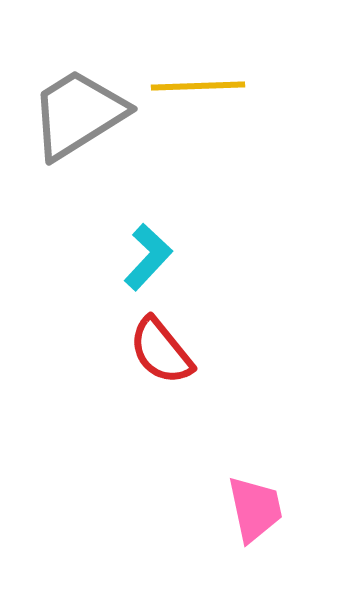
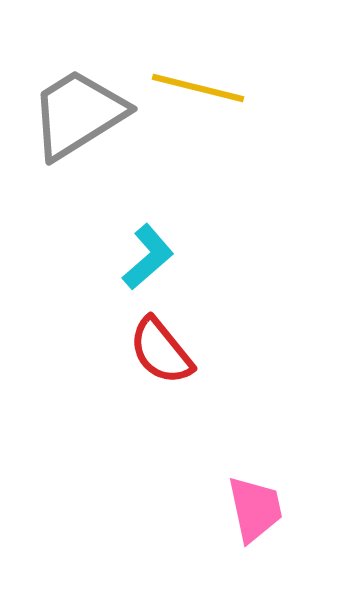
yellow line: moved 2 px down; rotated 16 degrees clockwise
cyan L-shape: rotated 6 degrees clockwise
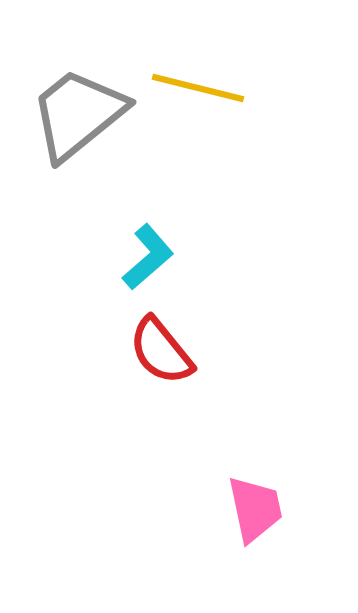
gray trapezoid: rotated 7 degrees counterclockwise
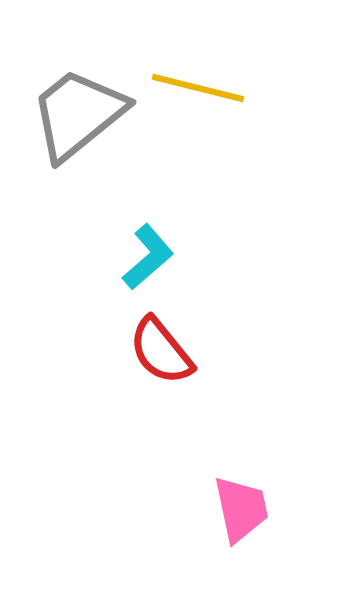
pink trapezoid: moved 14 px left
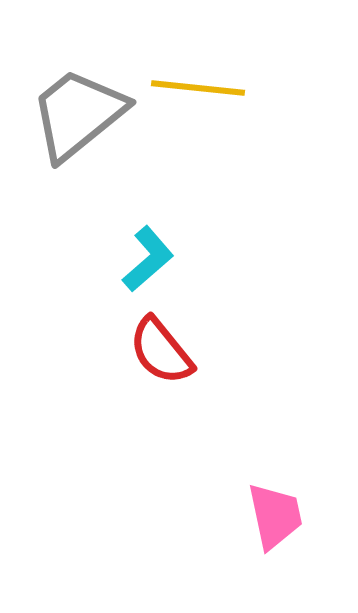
yellow line: rotated 8 degrees counterclockwise
cyan L-shape: moved 2 px down
pink trapezoid: moved 34 px right, 7 px down
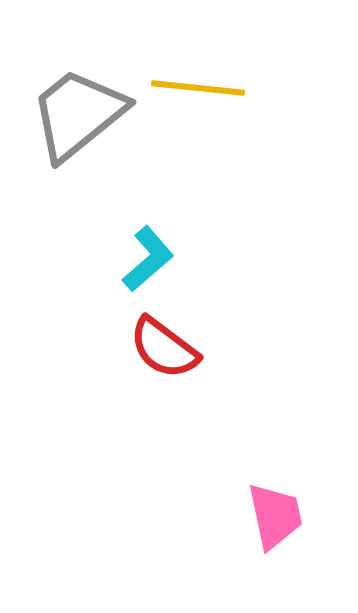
red semicircle: moved 3 px right, 3 px up; rotated 14 degrees counterclockwise
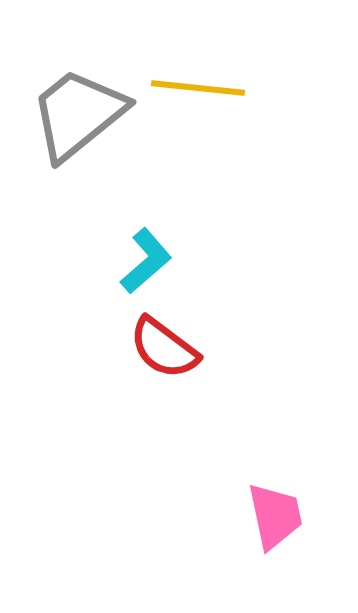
cyan L-shape: moved 2 px left, 2 px down
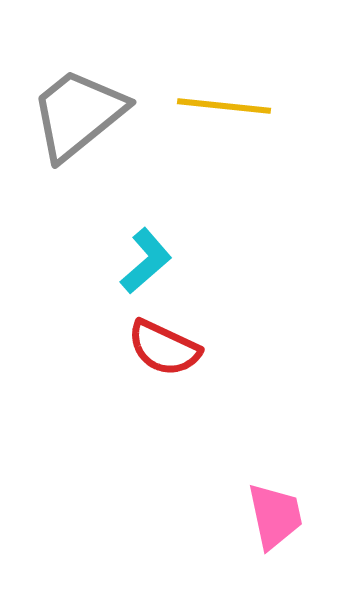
yellow line: moved 26 px right, 18 px down
red semicircle: rotated 12 degrees counterclockwise
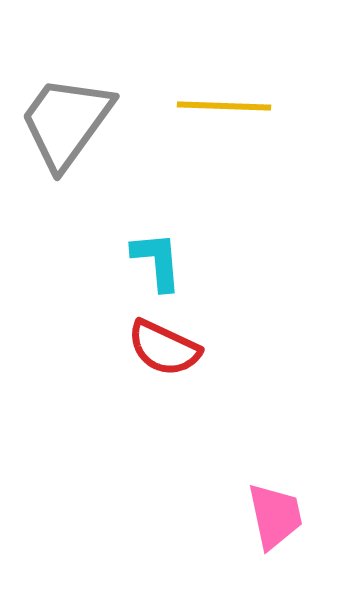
yellow line: rotated 4 degrees counterclockwise
gray trapezoid: moved 12 px left, 8 px down; rotated 15 degrees counterclockwise
cyan L-shape: moved 11 px right; rotated 54 degrees counterclockwise
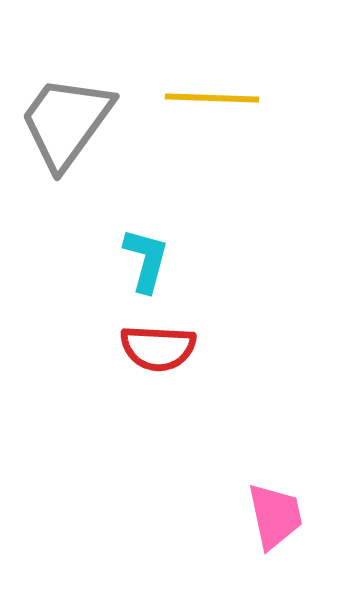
yellow line: moved 12 px left, 8 px up
cyan L-shape: moved 11 px left, 1 px up; rotated 20 degrees clockwise
red semicircle: moved 6 px left; rotated 22 degrees counterclockwise
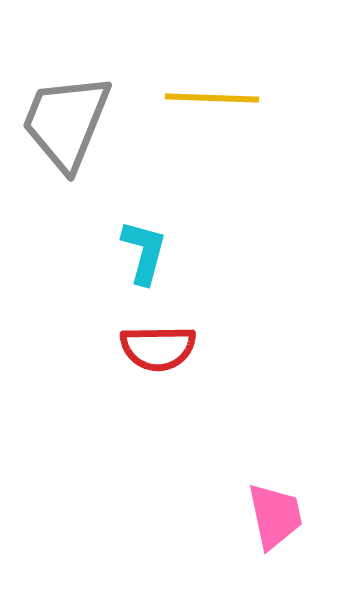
gray trapezoid: rotated 14 degrees counterclockwise
cyan L-shape: moved 2 px left, 8 px up
red semicircle: rotated 4 degrees counterclockwise
